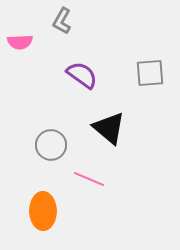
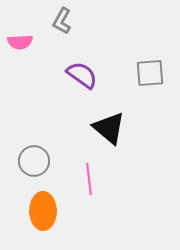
gray circle: moved 17 px left, 16 px down
pink line: rotated 60 degrees clockwise
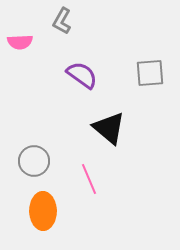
pink line: rotated 16 degrees counterclockwise
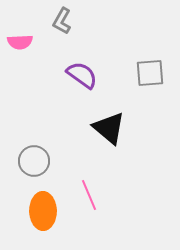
pink line: moved 16 px down
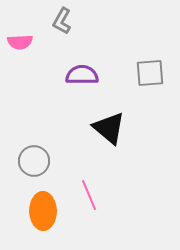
purple semicircle: rotated 36 degrees counterclockwise
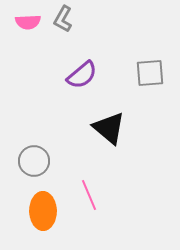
gray L-shape: moved 1 px right, 2 px up
pink semicircle: moved 8 px right, 20 px up
purple semicircle: rotated 140 degrees clockwise
